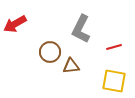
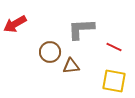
gray L-shape: rotated 60 degrees clockwise
red line: rotated 42 degrees clockwise
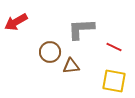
red arrow: moved 1 px right, 2 px up
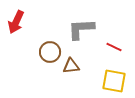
red arrow: rotated 35 degrees counterclockwise
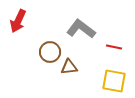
red arrow: moved 2 px right, 1 px up
gray L-shape: rotated 40 degrees clockwise
red line: rotated 14 degrees counterclockwise
brown triangle: moved 2 px left, 1 px down
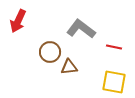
yellow square: moved 1 px down
